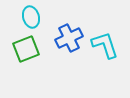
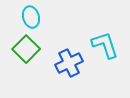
blue cross: moved 25 px down
green square: rotated 24 degrees counterclockwise
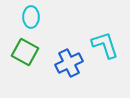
cyan ellipse: rotated 15 degrees clockwise
green square: moved 1 px left, 3 px down; rotated 16 degrees counterclockwise
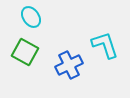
cyan ellipse: rotated 35 degrees counterclockwise
blue cross: moved 2 px down
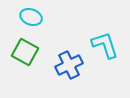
cyan ellipse: rotated 35 degrees counterclockwise
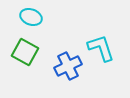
cyan L-shape: moved 4 px left, 3 px down
blue cross: moved 1 px left, 1 px down
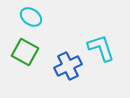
cyan ellipse: rotated 15 degrees clockwise
